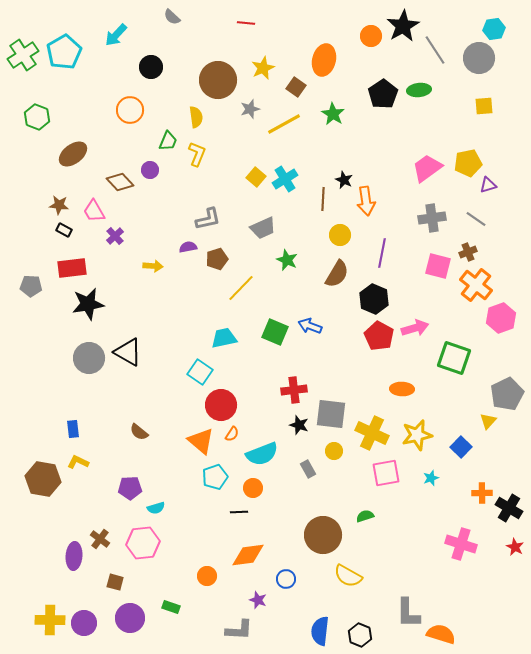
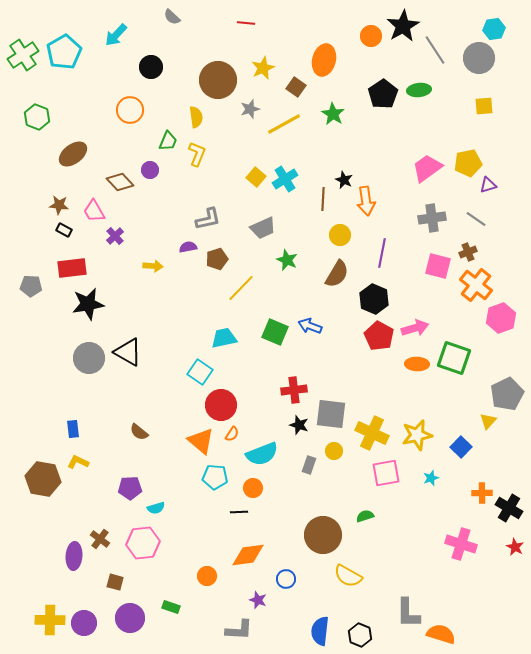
orange ellipse at (402, 389): moved 15 px right, 25 px up
gray rectangle at (308, 469): moved 1 px right, 4 px up; rotated 48 degrees clockwise
cyan pentagon at (215, 477): rotated 25 degrees clockwise
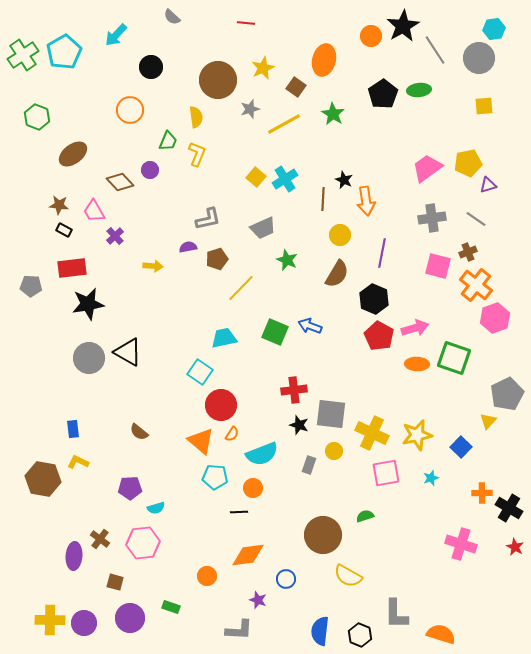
pink hexagon at (501, 318): moved 6 px left
gray L-shape at (408, 613): moved 12 px left, 1 px down
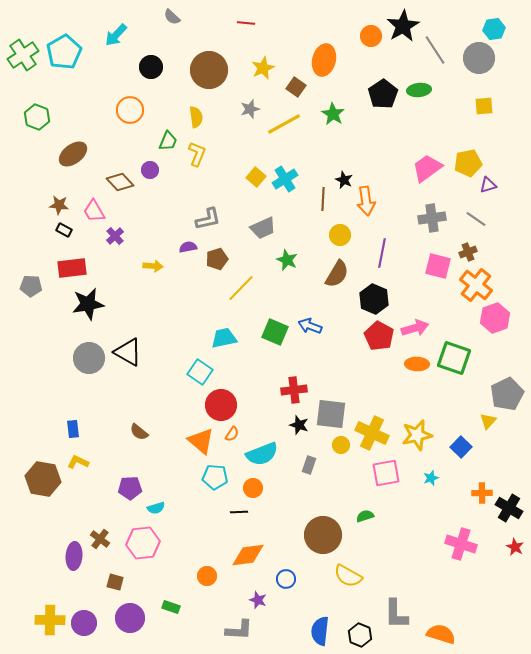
brown circle at (218, 80): moved 9 px left, 10 px up
yellow circle at (334, 451): moved 7 px right, 6 px up
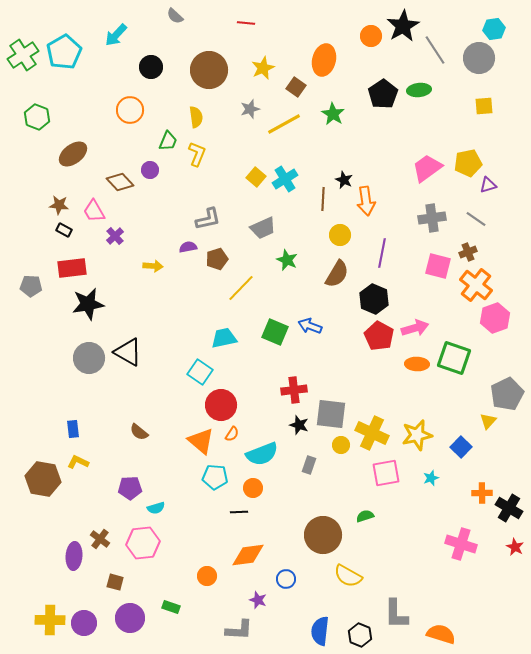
gray semicircle at (172, 17): moved 3 px right, 1 px up
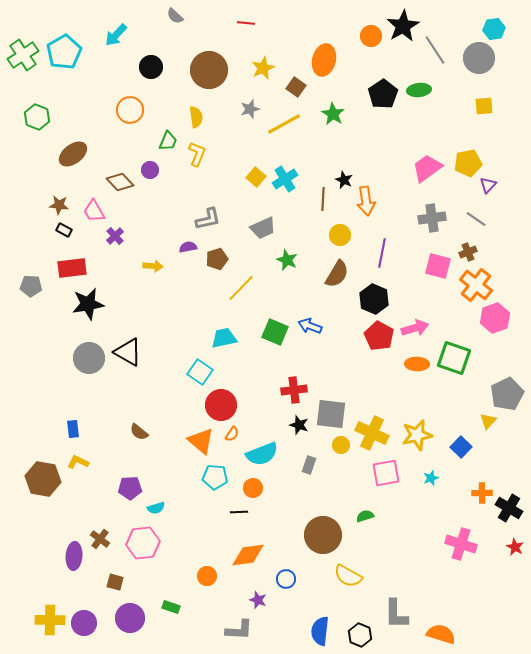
purple triangle at (488, 185): rotated 30 degrees counterclockwise
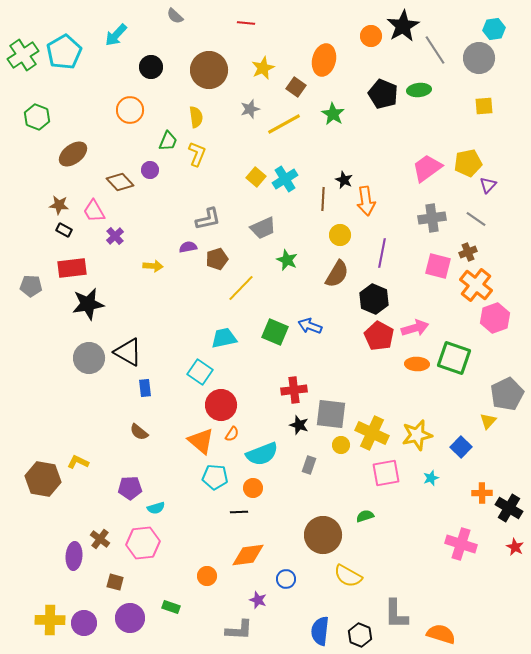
black pentagon at (383, 94): rotated 16 degrees counterclockwise
blue rectangle at (73, 429): moved 72 px right, 41 px up
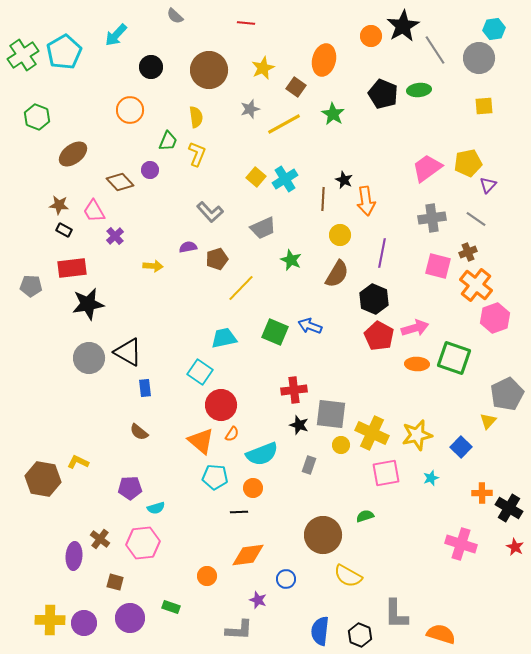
gray L-shape at (208, 219): moved 2 px right, 7 px up; rotated 60 degrees clockwise
green star at (287, 260): moved 4 px right
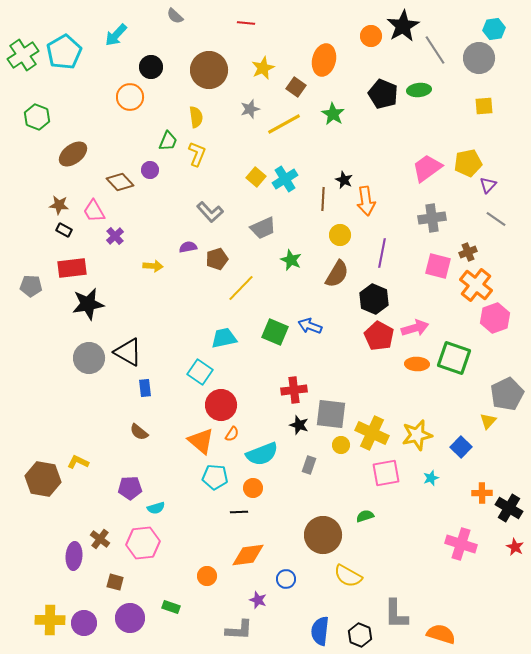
orange circle at (130, 110): moved 13 px up
gray line at (476, 219): moved 20 px right
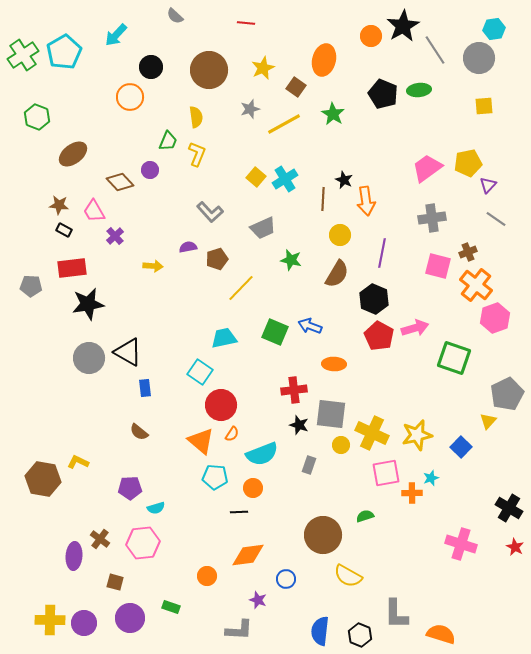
green star at (291, 260): rotated 10 degrees counterclockwise
orange ellipse at (417, 364): moved 83 px left
orange cross at (482, 493): moved 70 px left
